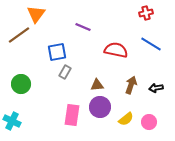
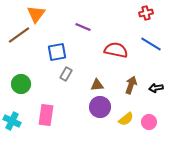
gray rectangle: moved 1 px right, 2 px down
pink rectangle: moved 26 px left
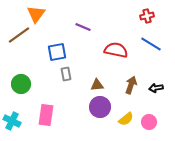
red cross: moved 1 px right, 3 px down
gray rectangle: rotated 40 degrees counterclockwise
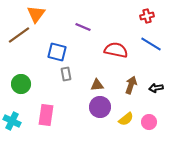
blue square: rotated 24 degrees clockwise
